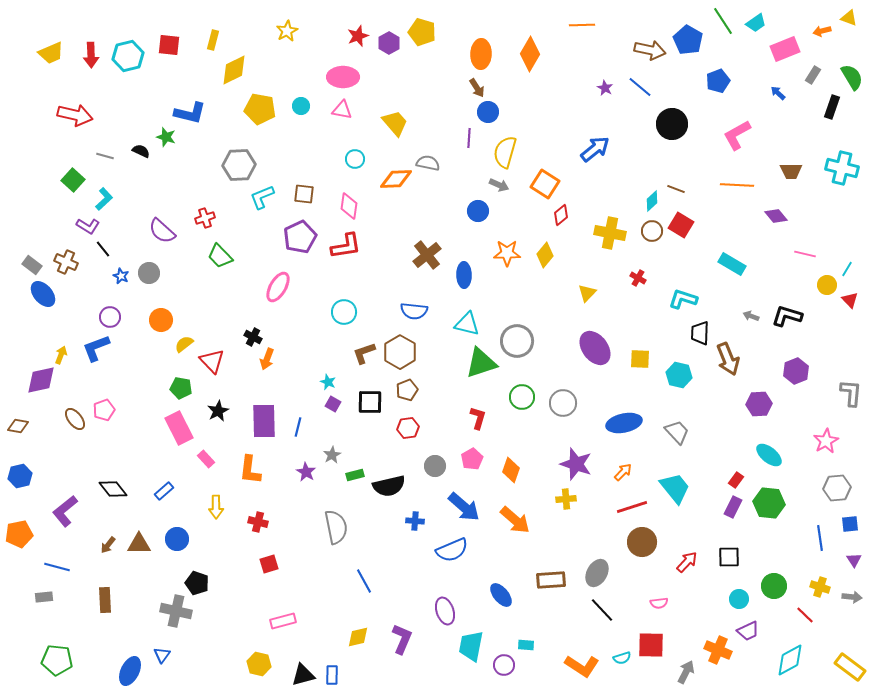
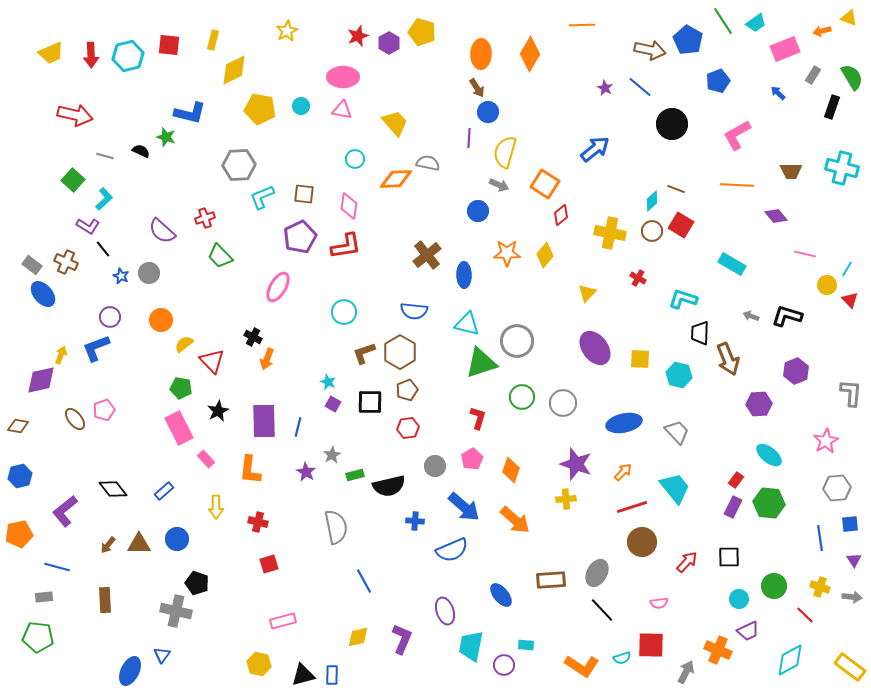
green pentagon at (57, 660): moved 19 px left, 23 px up
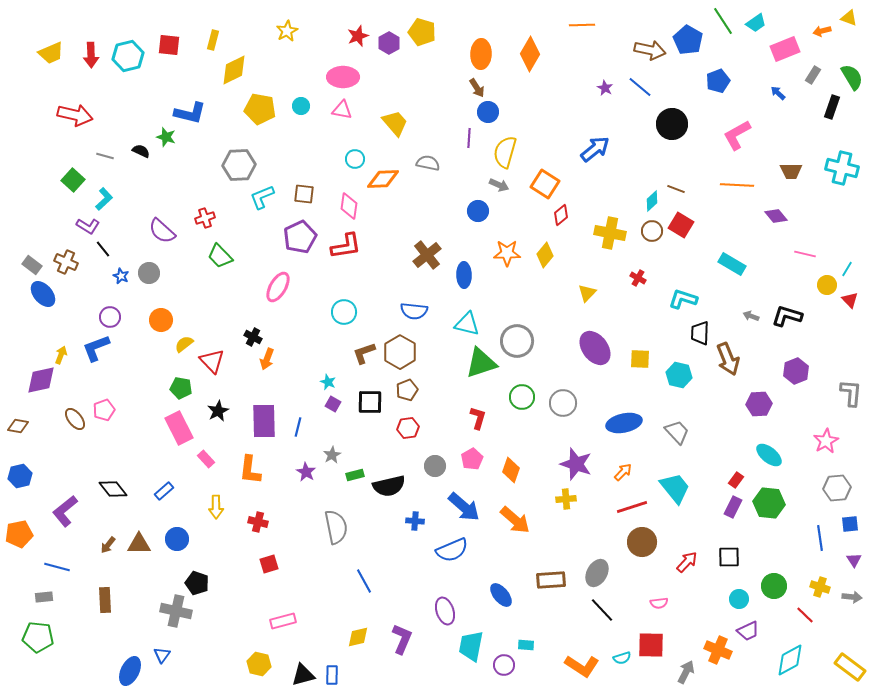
orange diamond at (396, 179): moved 13 px left
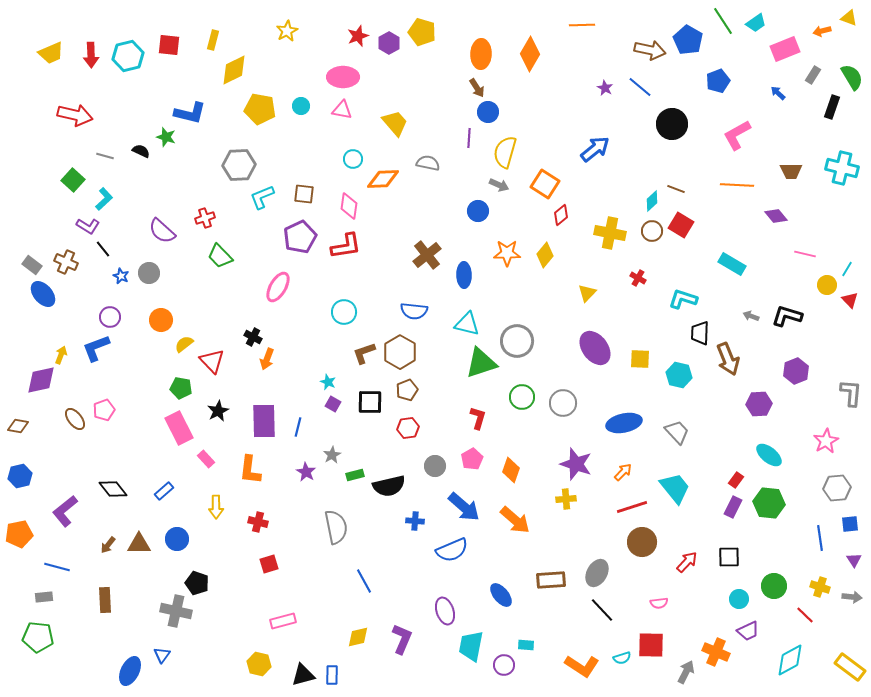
cyan circle at (355, 159): moved 2 px left
orange cross at (718, 650): moved 2 px left, 2 px down
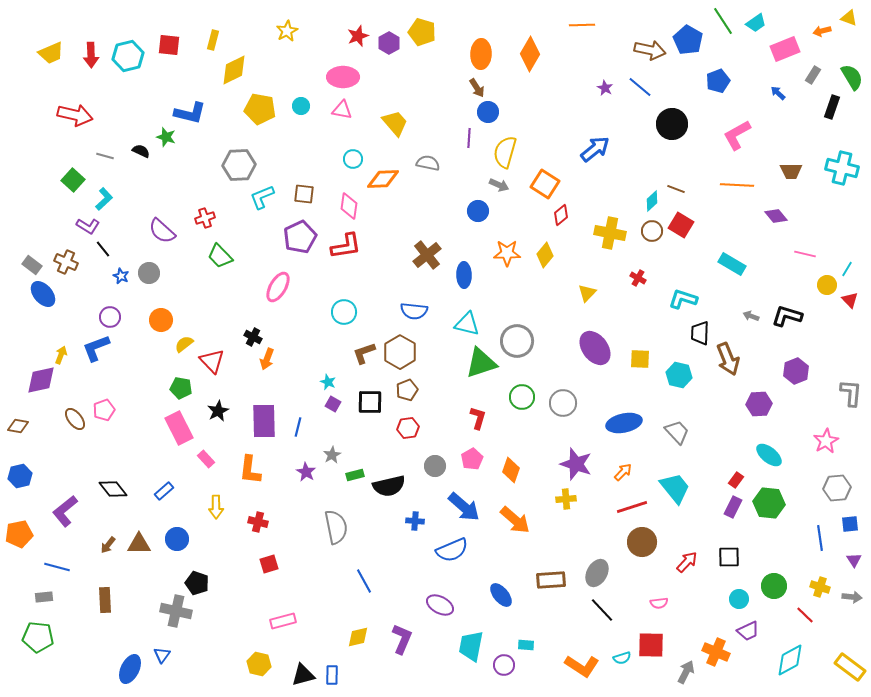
purple ellipse at (445, 611): moved 5 px left, 6 px up; rotated 44 degrees counterclockwise
blue ellipse at (130, 671): moved 2 px up
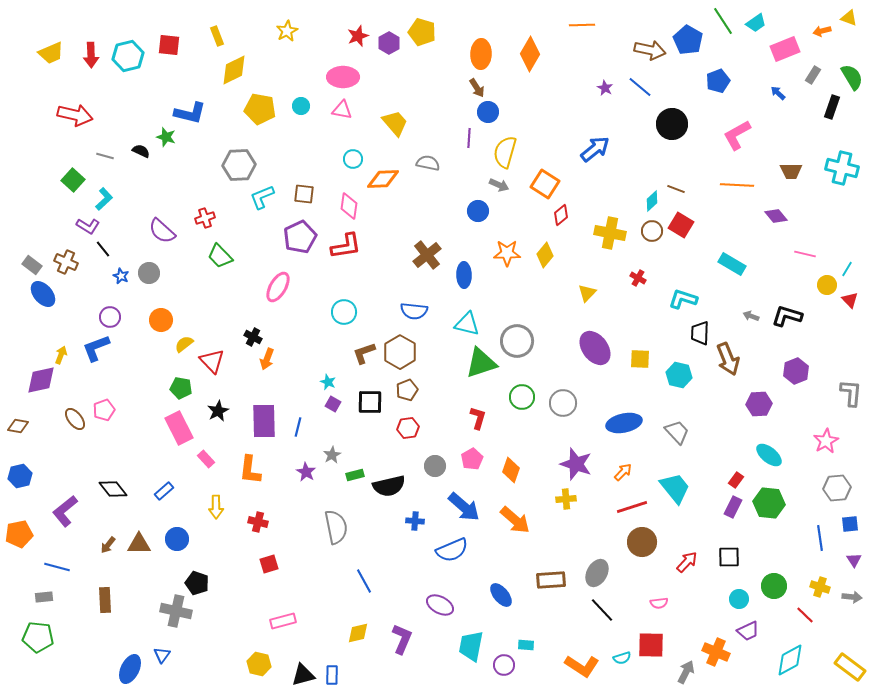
yellow rectangle at (213, 40): moved 4 px right, 4 px up; rotated 36 degrees counterclockwise
yellow diamond at (358, 637): moved 4 px up
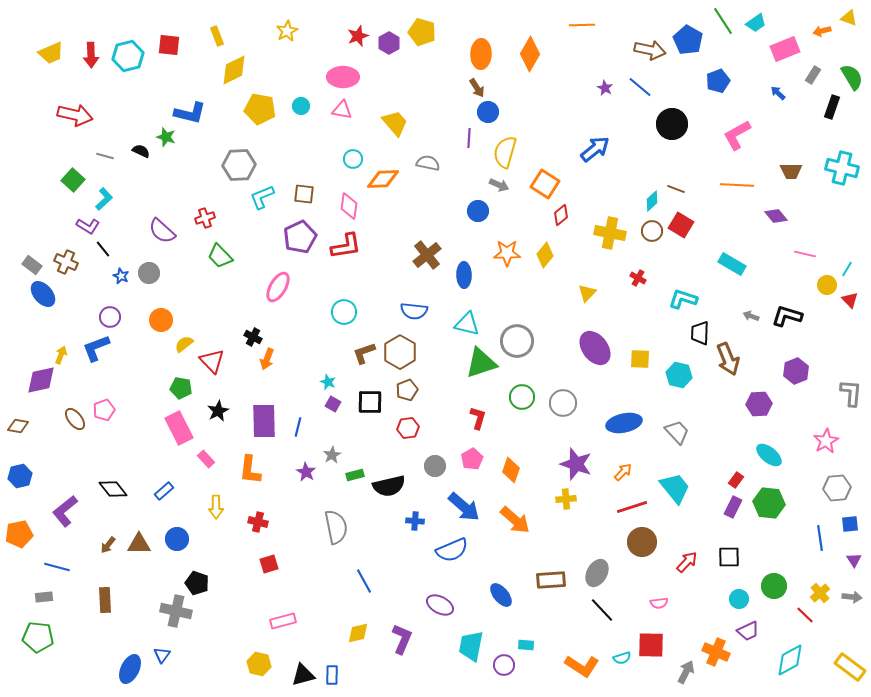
yellow cross at (820, 587): moved 6 px down; rotated 30 degrees clockwise
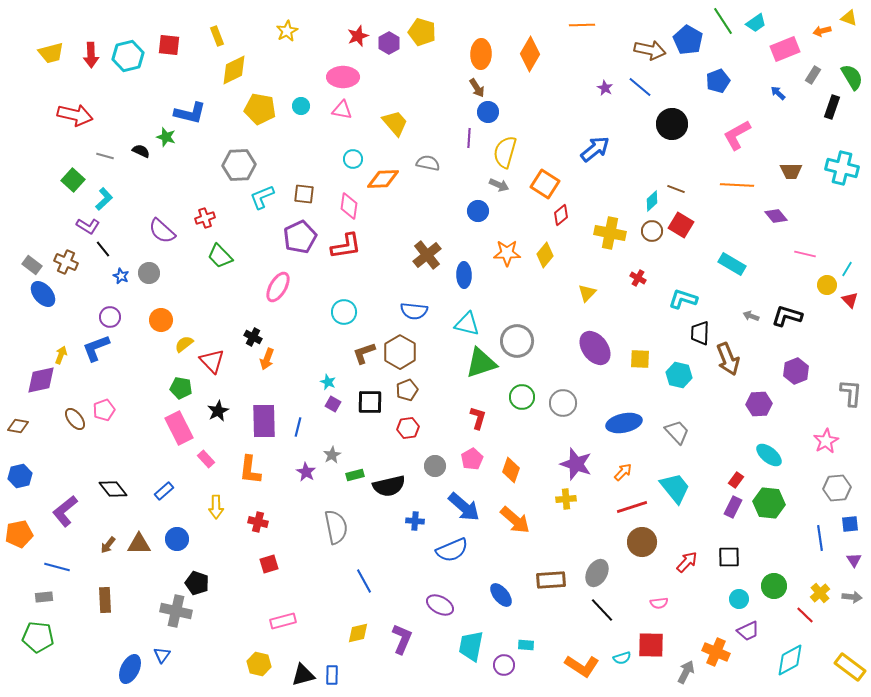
yellow trapezoid at (51, 53): rotated 8 degrees clockwise
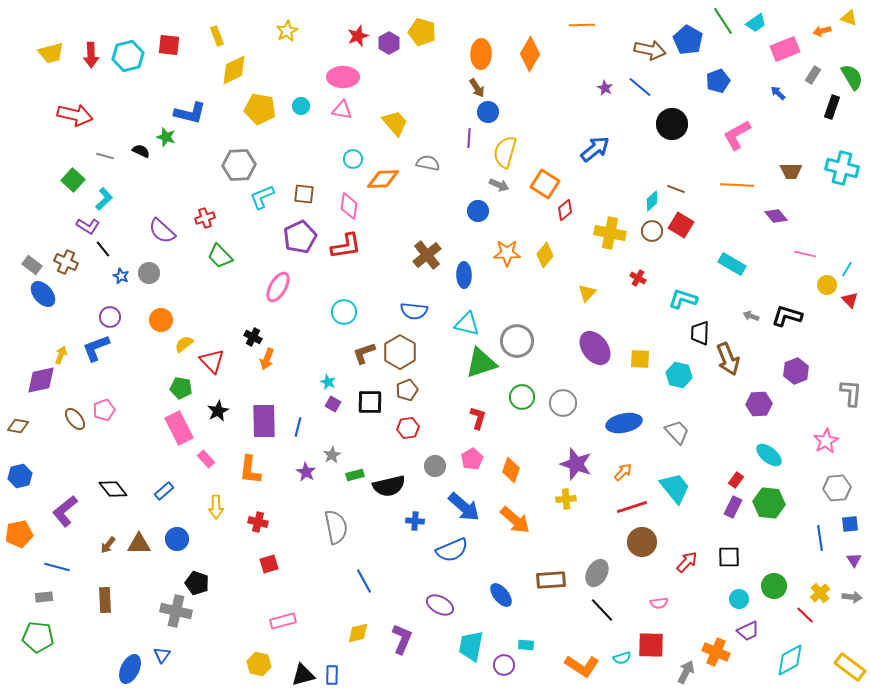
red diamond at (561, 215): moved 4 px right, 5 px up
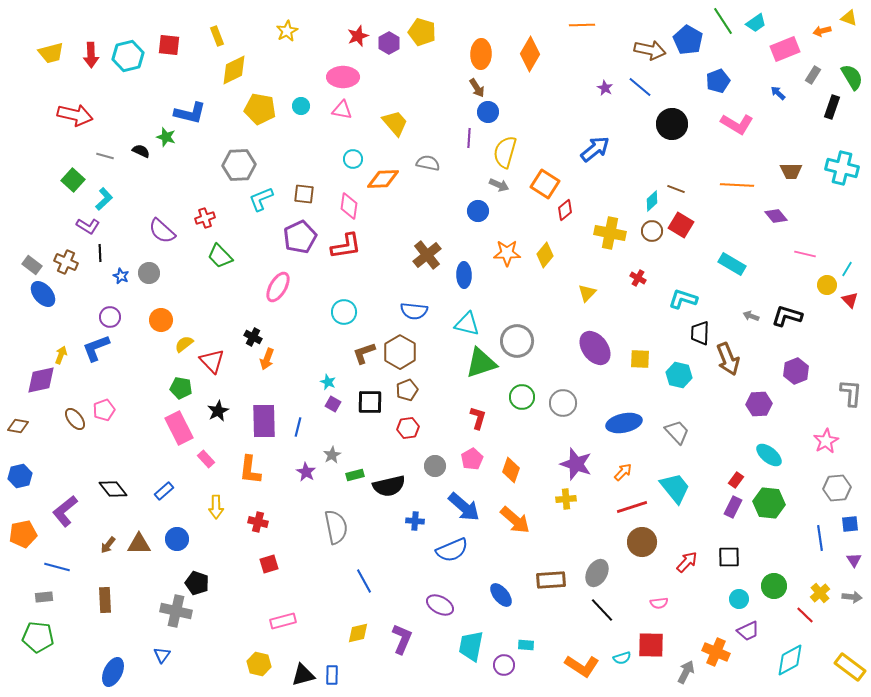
pink L-shape at (737, 135): moved 11 px up; rotated 120 degrees counterclockwise
cyan L-shape at (262, 197): moved 1 px left, 2 px down
black line at (103, 249): moved 3 px left, 4 px down; rotated 36 degrees clockwise
orange pentagon at (19, 534): moved 4 px right
blue ellipse at (130, 669): moved 17 px left, 3 px down
